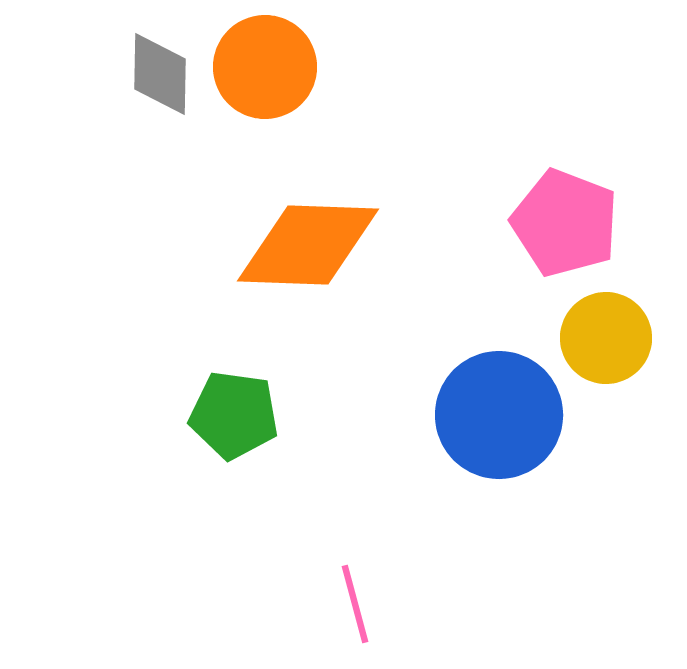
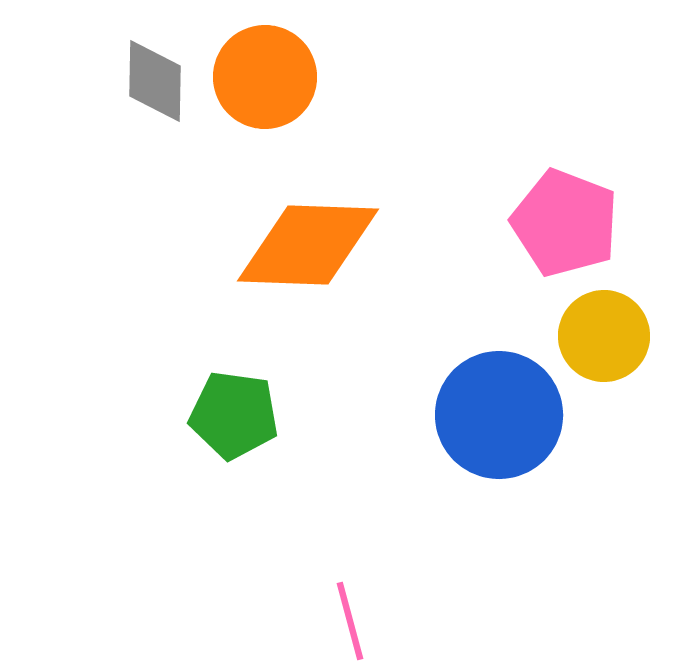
orange circle: moved 10 px down
gray diamond: moved 5 px left, 7 px down
yellow circle: moved 2 px left, 2 px up
pink line: moved 5 px left, 17 px down
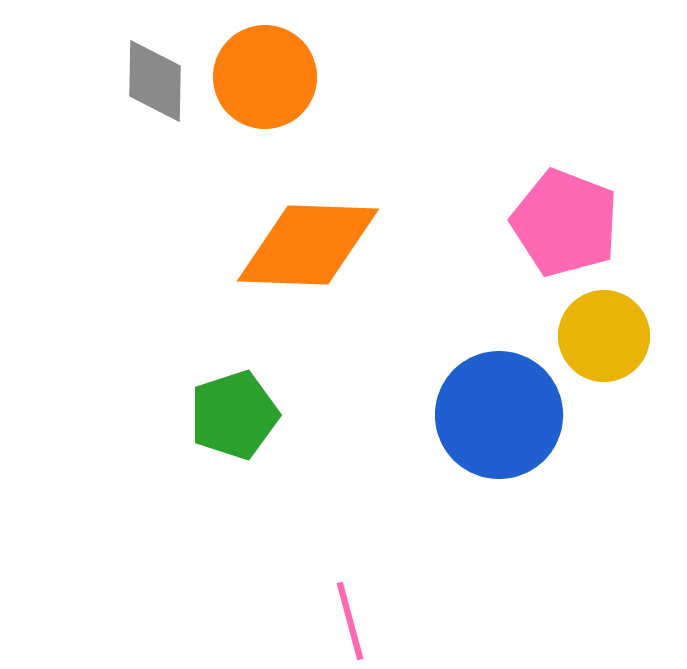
green pentagon: rotated 26 degrees counterclockwise
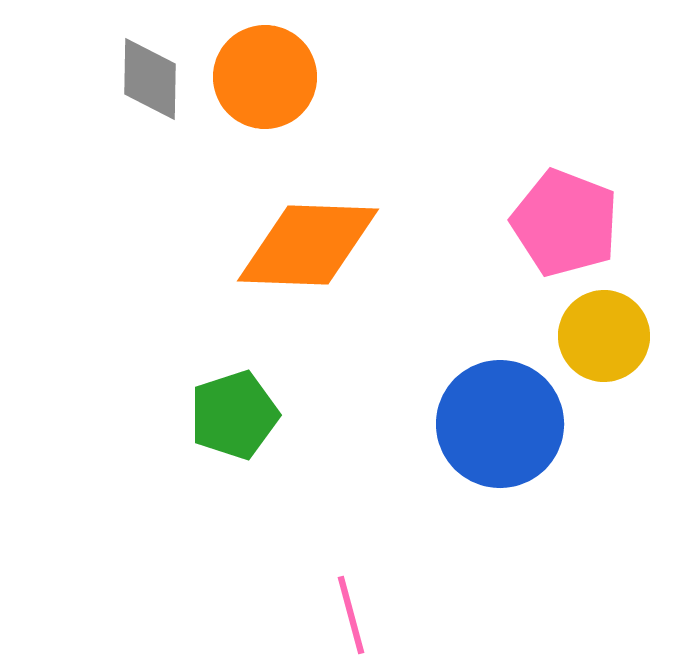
gray diamond: moved 5 px left, 2 px up
blue circle: moved 1 px right, 9 px down
pink line: moved 1 px right, 6 px up
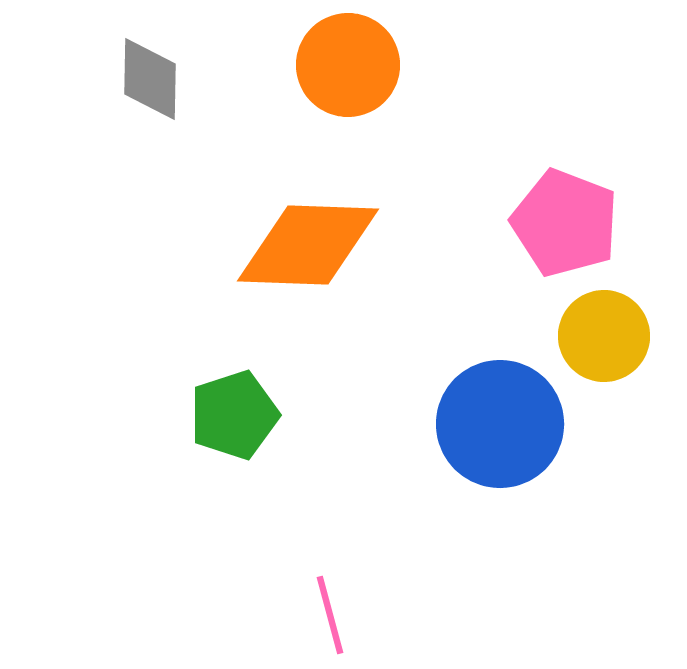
orange circle: moved 83 px right, 12 px up
pink line: moved 21 px left
